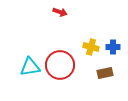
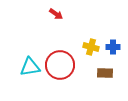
red arrow: moved 4 px left, 2 px down; rotated 16 degrees clockwise
brown rectangle: rotated 14 degrees clockwise
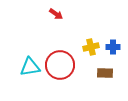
yellow cross: rotated 28 degrees counterclockwise
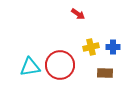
red arrow: moved 22 px right
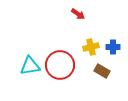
cyan triangle: moved 1 px up
brown rectangle: moved 3 px left, 2 px up; rotated 28 degrees clockwise
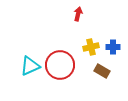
red arrow: rotated 112 degrees counterclockwise
cyan triangle: rotated 15 degrees counterclockwise
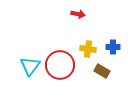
red arrow: rotated 88 degrees clockwise
yellow cross: moved 3 px left, 2 px down; rotated 21 degrees clockwise
cyan triangle: rotated 30 degrees counterclockwise
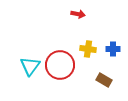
blue cross: moved 2 px down
brown rectangle: moved 2 px right, 9 px down
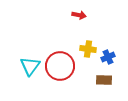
red arrow: moved 1 px right, 1 px down
blue cross: moved 5 px left, 8 px down; rotated 24 degrees counterclockwise
red circle: moved 1 px down
brown rectangle: rotated 28 degrees counterclockwise
